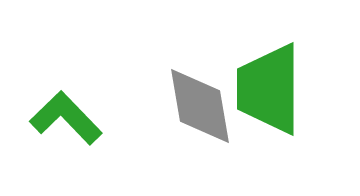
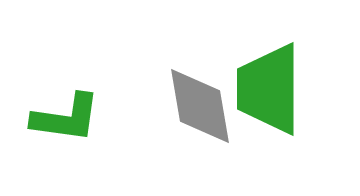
green L-shape: rotated 142 degrees clockwise
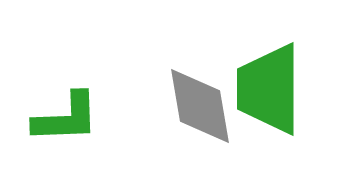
green L-shape: rotated 10 degrees counterclockwise
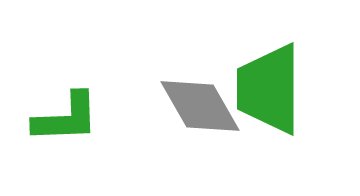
gray diamond: rotated 20 degrees counterclockwise
